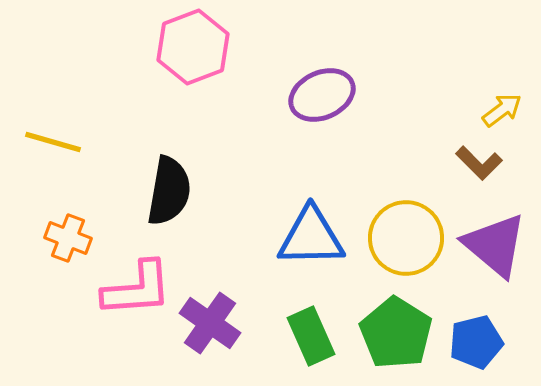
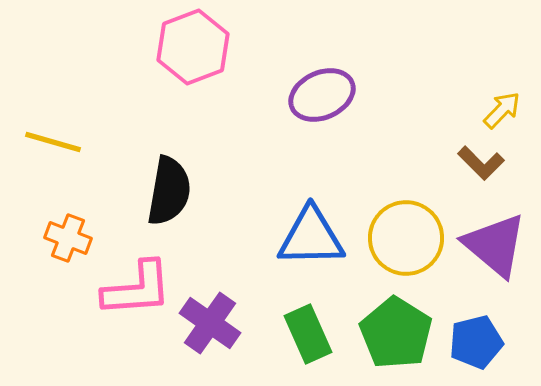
yellow arrow: rotated 9 degrees counterclockwise
brown L-shape: moved 2 px right
green rectangle: moved 3 px left, 2 px up
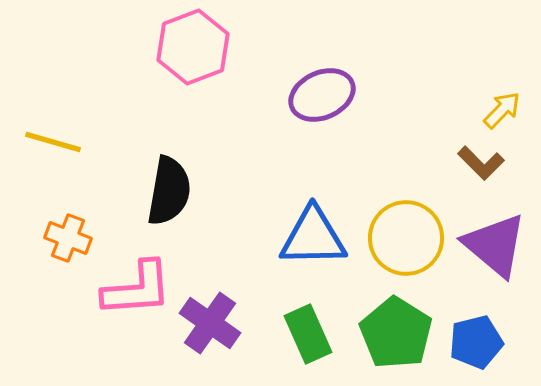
blue triangle: moved 2 px right
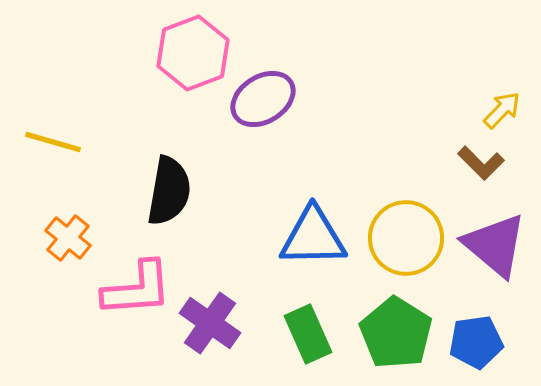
pink hexagon: moved 6 px down
purple ellipse: moved 59 px left, 4 px down; rotated 8 degrees counterclockwise
orange cross: rotated 18 degrees clockwise
blue pentagon: rotated 6 degrees clockwise
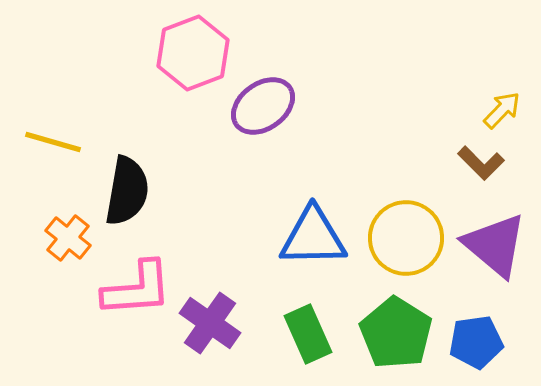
purple ellipse: moved 7 px down; rotated 4 degrees counterclockwise
black semicircle: moved 42 px left
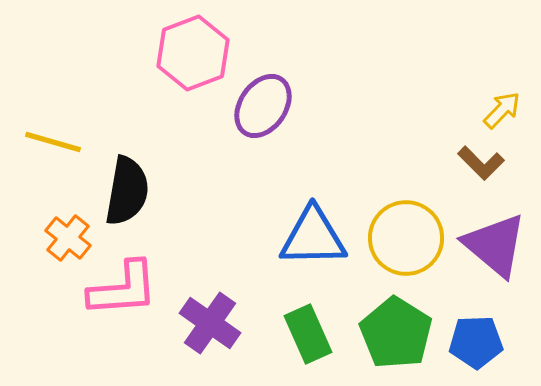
purple ellipse: rotated 20 degrees counterclockwise
pink L-shape: moved 14 px left
blue pentagon: rotated 6 degrees clockwise
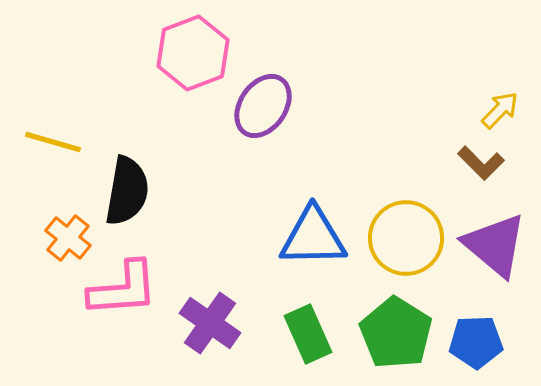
yellow arrow: moved 2 px left
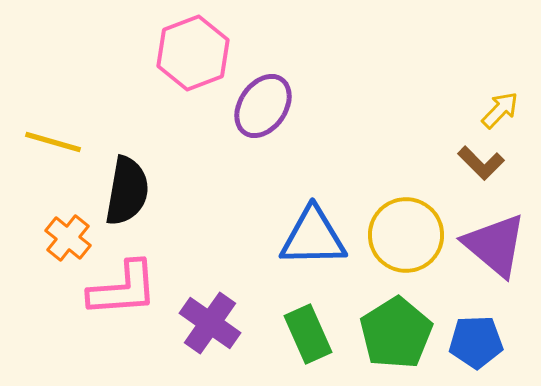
yellow circle: moved 3 px up
green pentagon: rotated 8 degrees clockwise
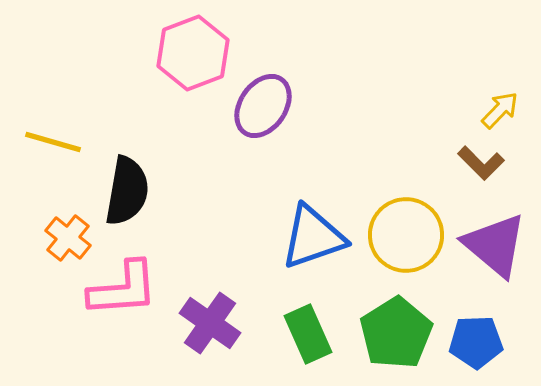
blue triangle: rotated 18 degrees counterclockwise
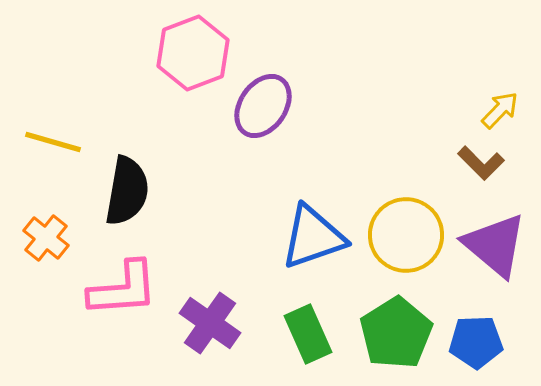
orange cross: moved 22 px left
